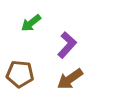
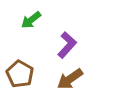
green arrow: moved 3 px up
brown pentagon: rotated 24 degrees clockwise
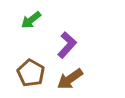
brown pentagon: moved 11 px right, 1 px up
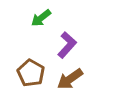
green arrow: moved 10 px right, 2 px up
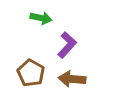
green arrow: rotated 130 degrees counterclockwise
brown arrow: moved 2 px right; rotated 40 degrees clockwise
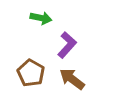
brown arrow: rotated 32 degrees clockwise
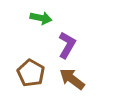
purple L-shape: rotated 12 degrees counterclockwise
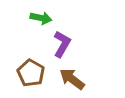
purple L-shape: moved 5 px left, 1 px up
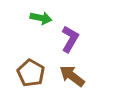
purple L-shape: moved 8 px right, 5 px up
brown arrow: moved 3 px up
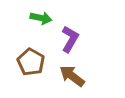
brown pentagon: moved 11 px up
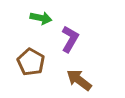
brown arrow: moved 7 px right, 4 px down
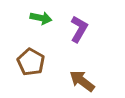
purple L-shape: moved 9 px right, 10 px up
brown arrow: moved 3 px right, 1 px down
